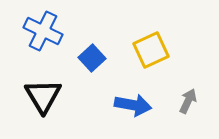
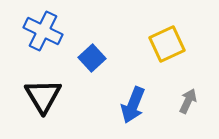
yellow square: moved 16 px right, 6 px up
blue arrow: rotated 102 degrees clockwise
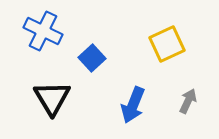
black triangle: moved 9 px right, 2 px down
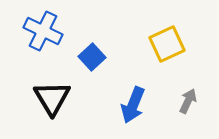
blue square: moved 1 px up
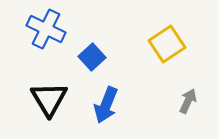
blue cross: moved 3 px right, 2 px up
yellow square: rotated 9 degrees counterclockwise
black triangle: moved 3 px left, 1 px down
blue arrow: moved 27 px left
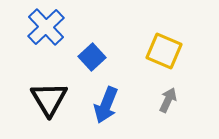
blue cross: moved 2 px up; rotated 21 degrees clockwise
yellow square: moved 3 px left, 7 px down; rotated 33 degrees counterclockwise
gray arrow: moved 20 px left, 1 px up
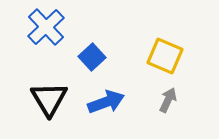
yellow square: moved 1 px right, 5 px down
blue arrow: moved 3 px up; rotated 132 degrees counterclockwise
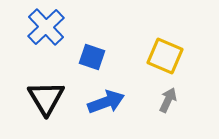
blue square: rotated 28 degrees counterclockwise
black triangle: moved 3 px left, 1 px up
